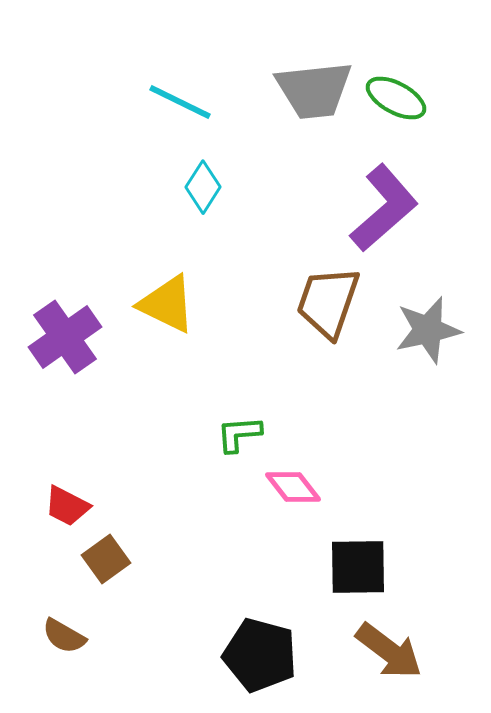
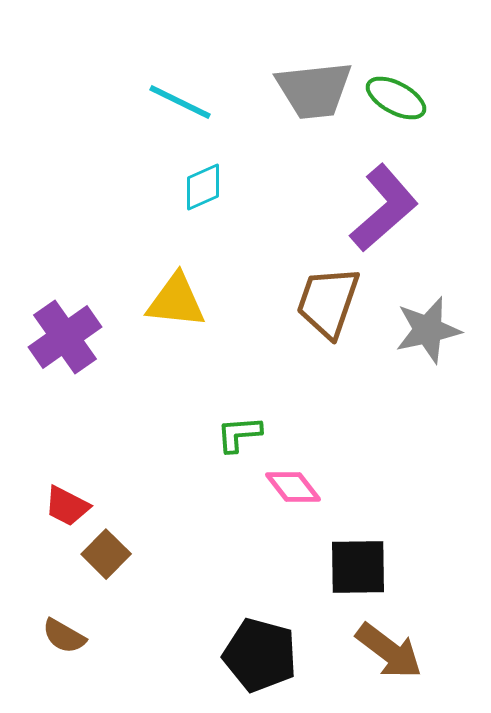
cyan diamond: rotated 33 degrees clockwise
yellow triangle: moved 9 px right, 3 px up; rotated 20 degrees counterclockwise
brown square: moved 5 px up; rotated 9 degrees counterclockwise
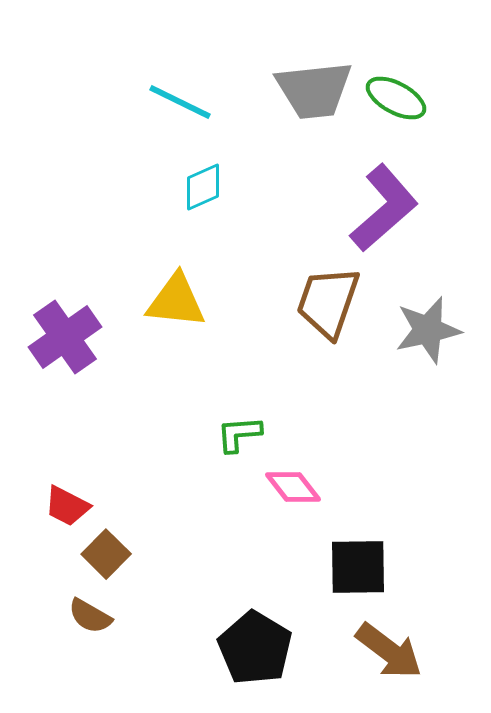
brown semicircle: moved 26 px right, 20 px up
black pentagon: moved 5 px left, 7 px up; rotated 16 degrees clockwise
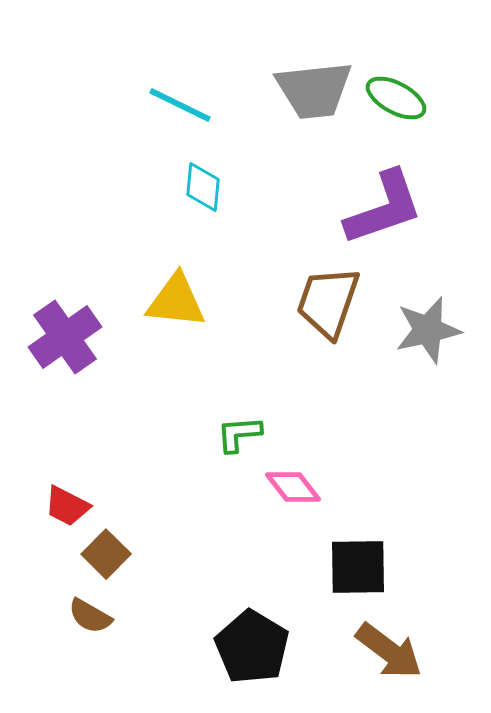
cyan line: moved 3 px down
cyan diamond: rotated 60 degrees counterclockwise
purple L-shape: rotated 22 degrees clockwise
black pentagon: moved 3 px left, 1 px up
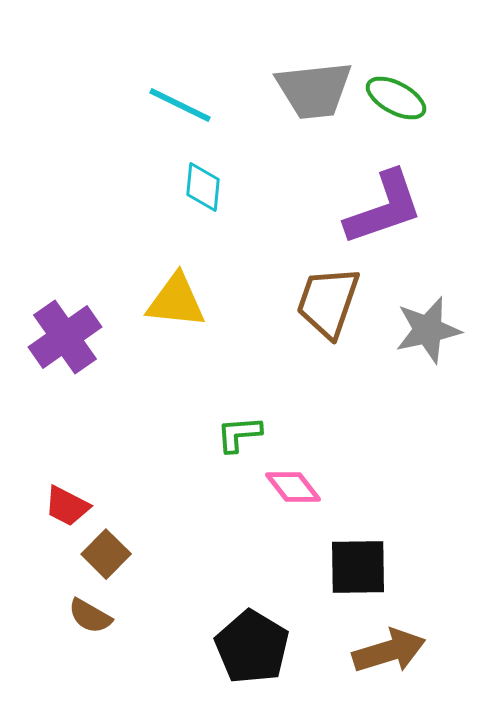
brown arrow: rotated 54 degrees counterclockwise
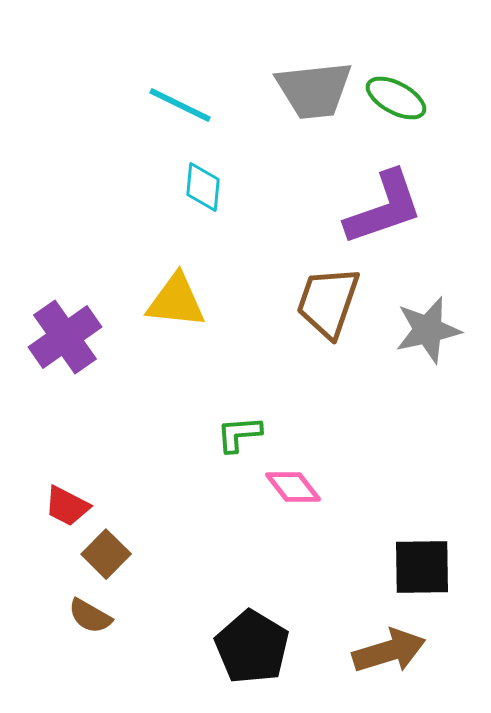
black square: moved 64 px right
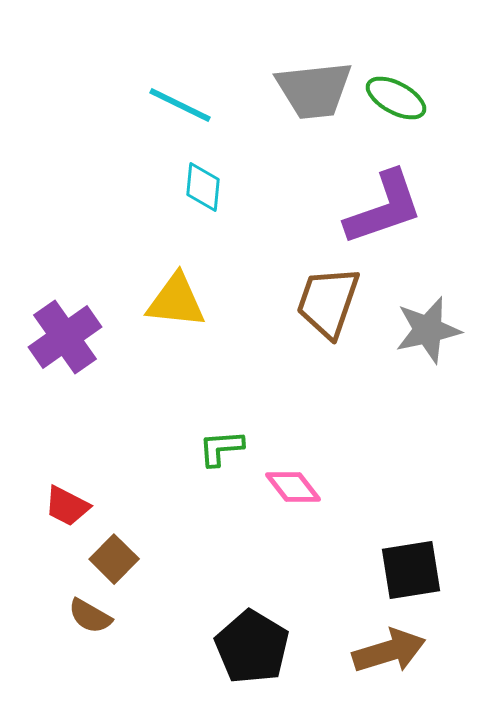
green L-shape: moved 18 px left, 14 px down
brown square: moved 8 px right, 5 px down
black square: moved 11 px left, 3 px down; rotated 8 degrees counterclockwise
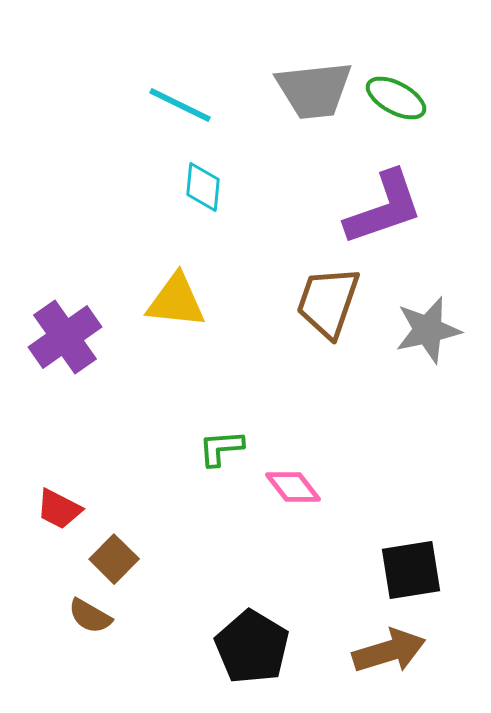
red trapezoid: moved 8 px left, 3 px down
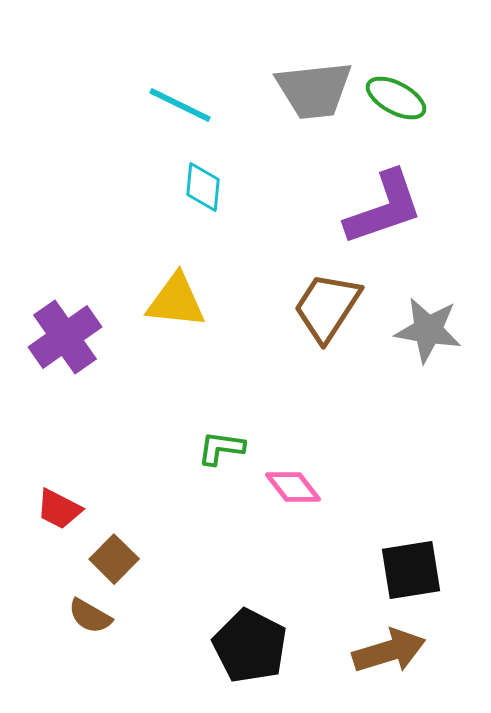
brown trapezoid: moved 1 px left, 5 px down; rotated 14 degrees clockwise
gray star: rotated 22 degrees clockwise
green L-shape: rotated 12 degrees clockwise
black pentagon: moved 2 px left, 1 px up; rotated 4 degrees counterclockwise
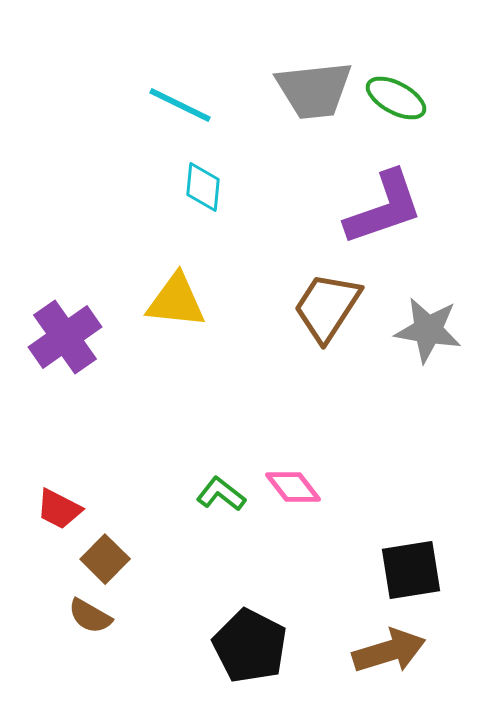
green L-shape: moved 46 px down; rotated 30 degrees clockwise
brown square: moved 9 px left
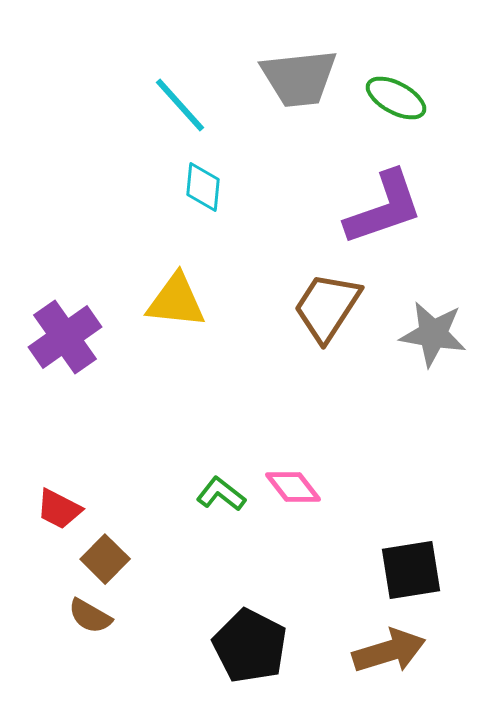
gray trapezoid: moved 15 px left, 12 px up
cyan line: rotated 22 degrees clockwise
gray star: moved 5 px right, 4 px down
